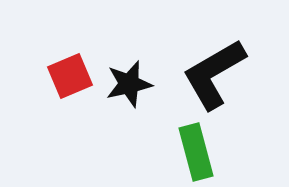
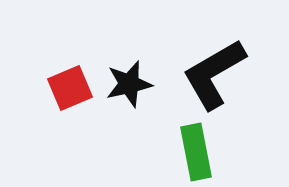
red square: moved 12 px down
green rectangle: rotated 4 degrees clockwise
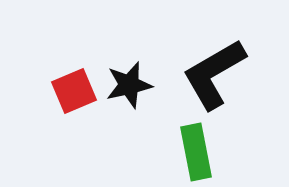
black star: moved 1 px down
red square: moved 4 px right, 3 px down
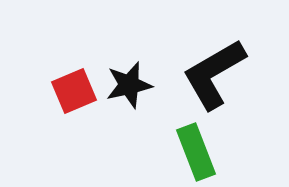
green rectangle: rotated 10 degrees counterclockwise
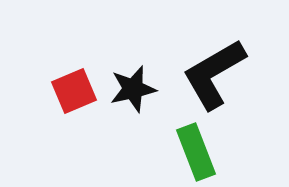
black star: moved 4 px right, 4 px down
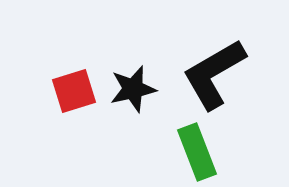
red square: rotated 6 degrees clockwise
green rectangle: moved 1 px right
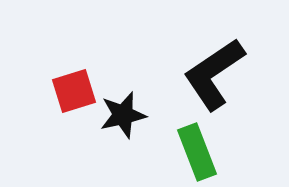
black L-shape: rotated 4 degrees counterclockwise
black star: moved 10 px left, 26 px down
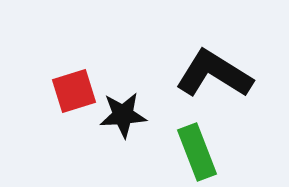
black L-shape: rotated 66 degrees clockwise
black star: rotated 9 degrees clockwise
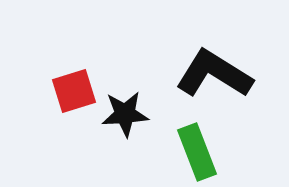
black star: moved 2 px right, 1 px up
